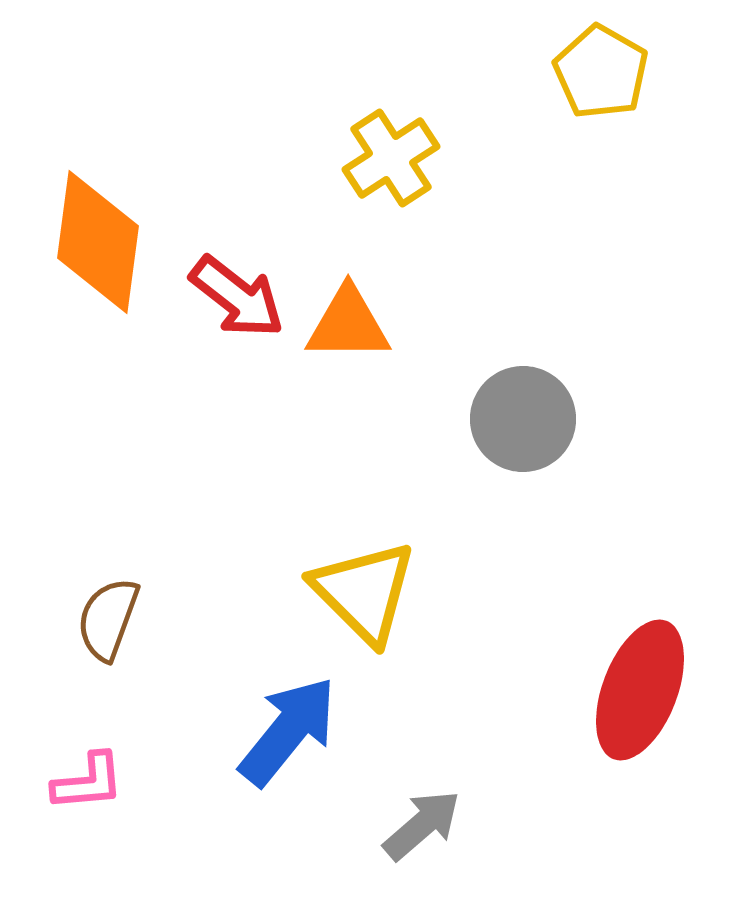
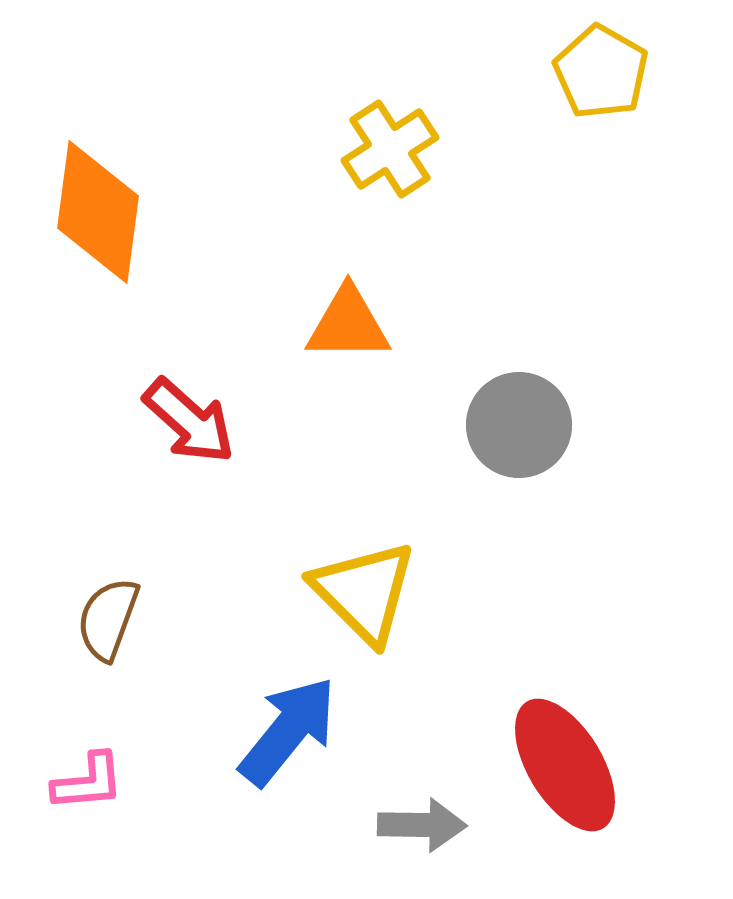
yellow cross: moved 1 px left, 9 px up
orange diamond: moved 30 px up
red arrow: moved 48 px left, 124 px down; rotated 4 degrees clockwise
gray circle: moved 4 px left, 6 px down
red ellipse: moved 75 px left, 75 px down; rotated 52 degrees counterclockwise
gray arrow: rotated 42 degrees clockwise
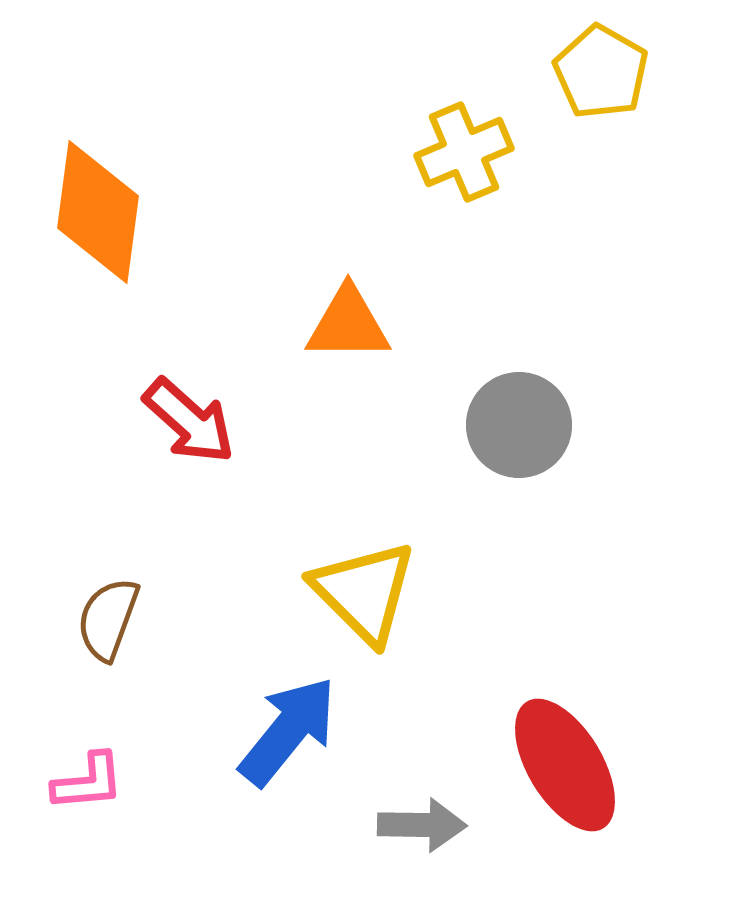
yellow cross: moved 74 px right, 3 px down; rotated 10 degrees clockwise
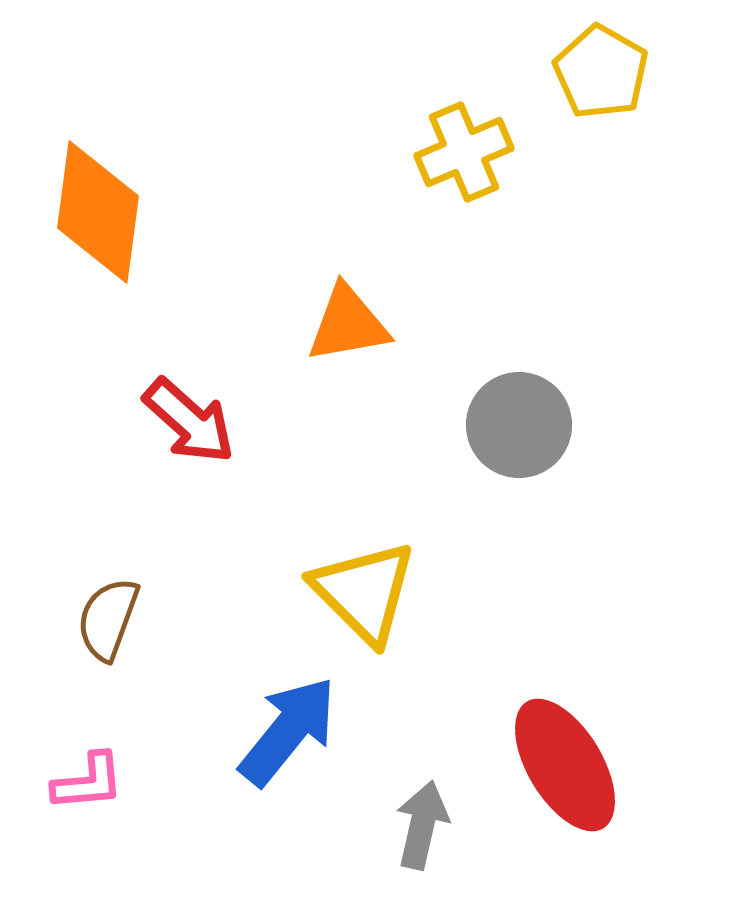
orange triangle: rotated 10 degrees counterclockwise
gray arrow: rotated 78 degrees counterclockwise
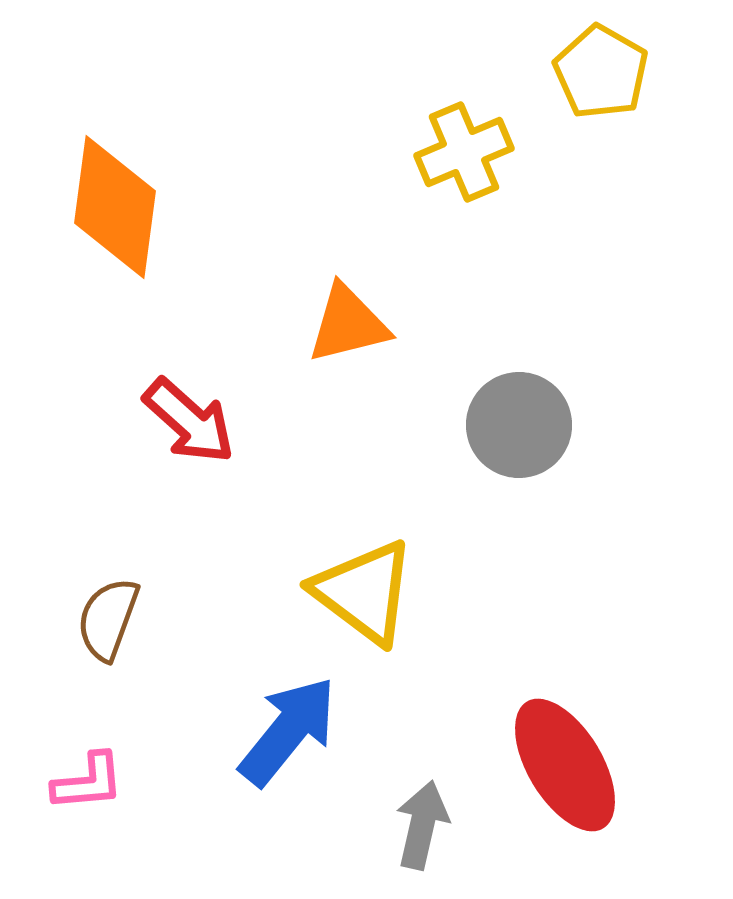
orange diamond: moved 17 px right, 5 px up
orange triangle: rotated 4 degrees counterclockwise
yellow triangle: rotated 8 degrees counterclockwise
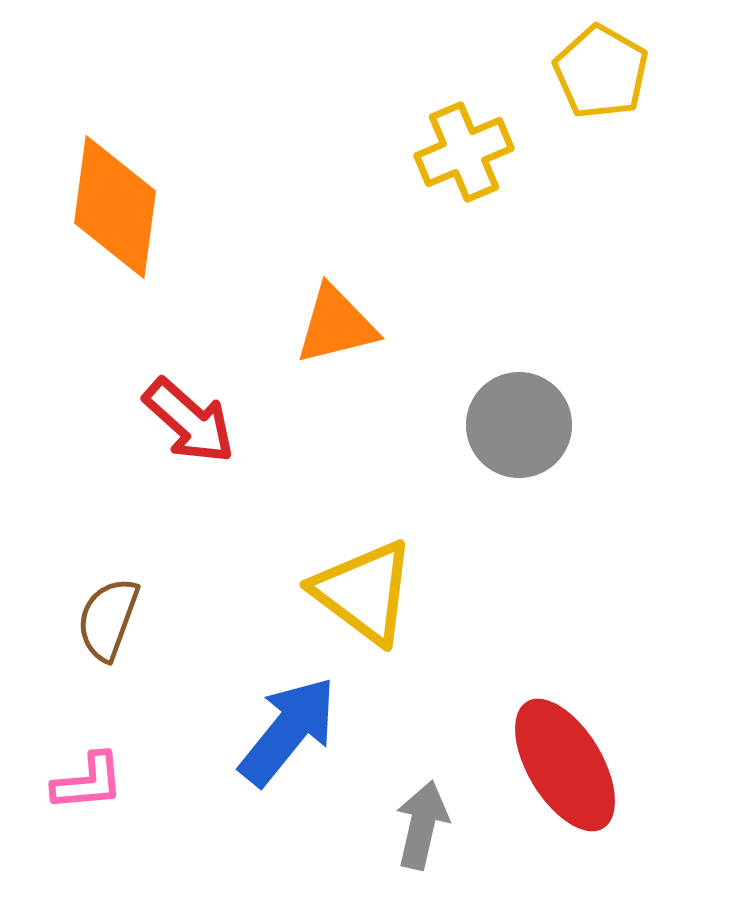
orange triangle: moved 12 px left, 1 px down
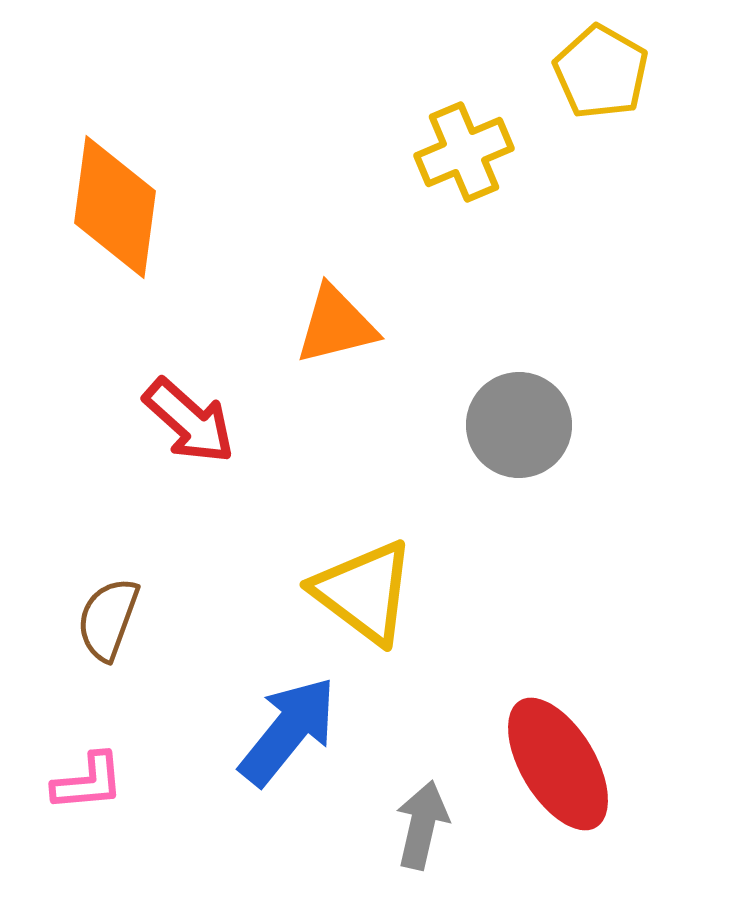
red ellipse: moved 7 px left, 1 px up
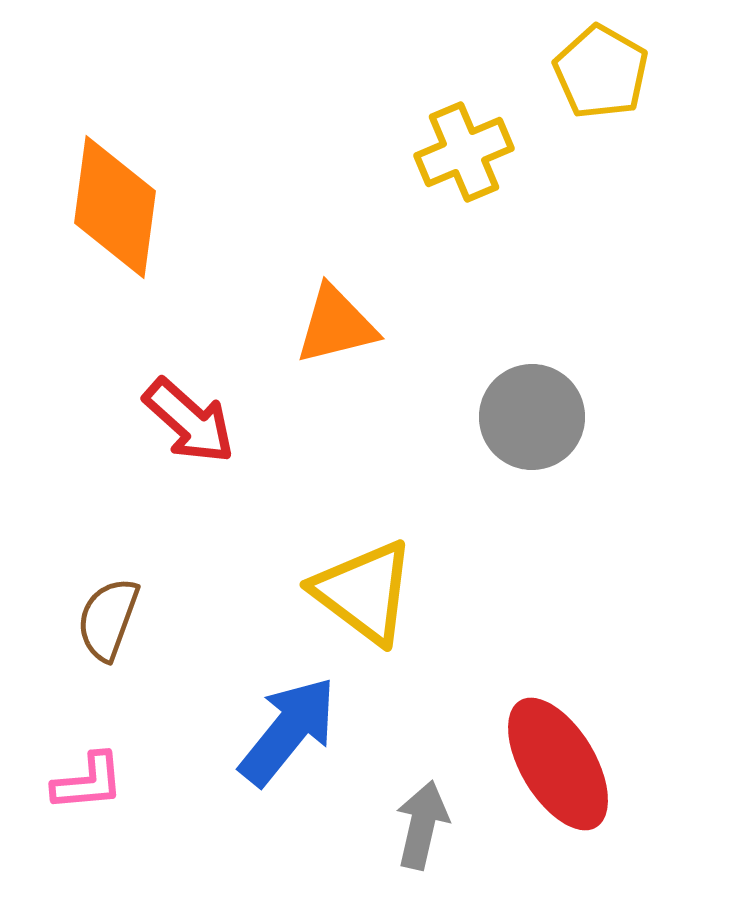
gray circle: moved 13 px right, 8 px up
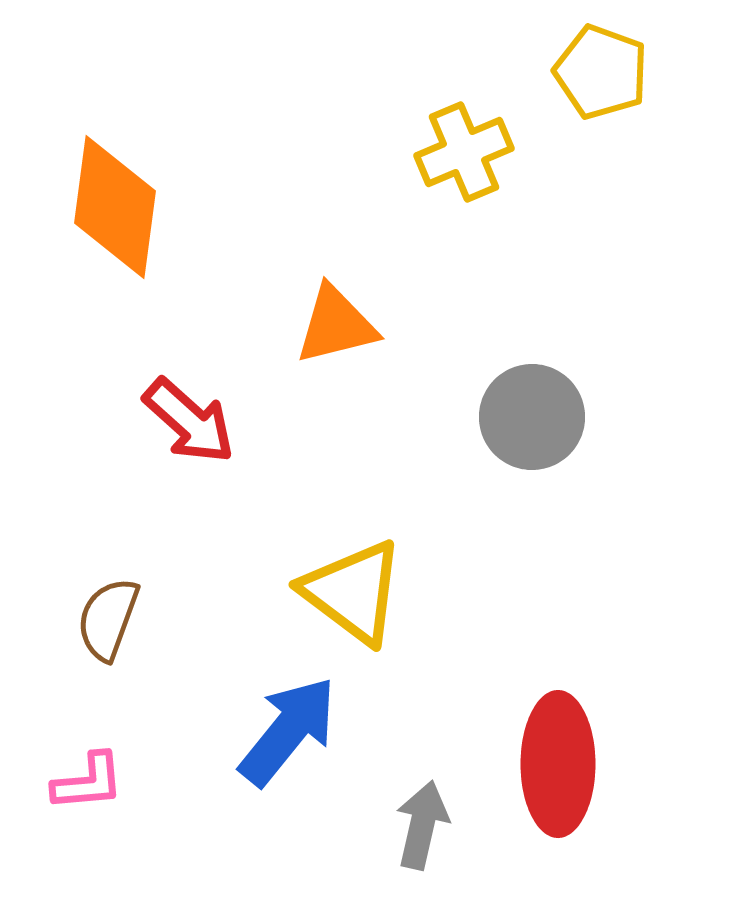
yellow pentagon: rotated 10 degrees counterclockwise
yellow triangle: moved 11 px left
red ellipse: rotated 31 degrees clockwise
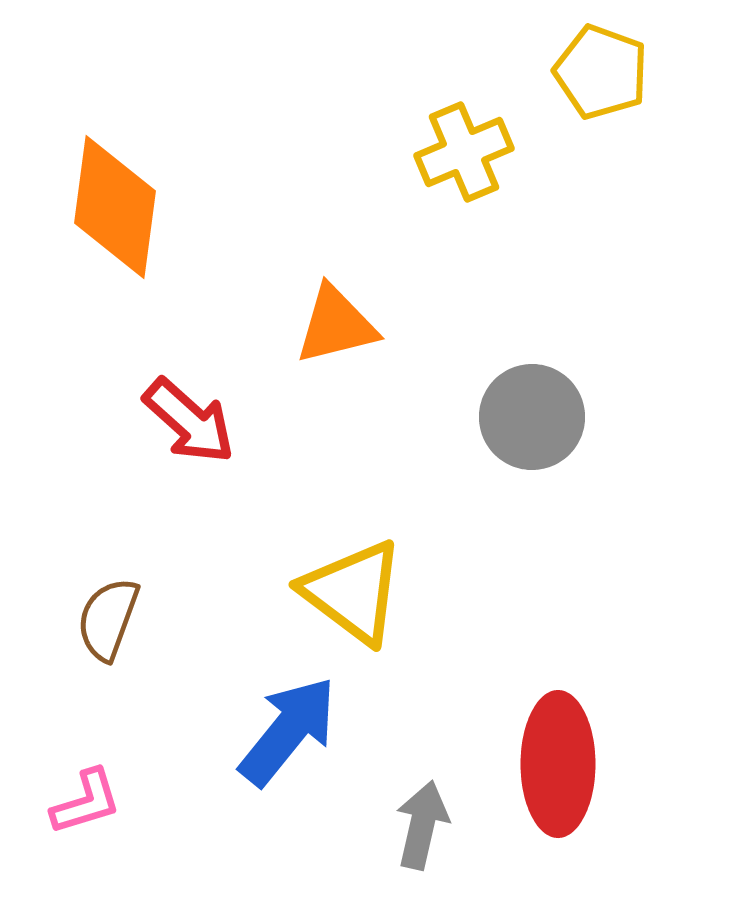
pink L-shape: moved 2 px left, 20 px down; rotated 12 degrees counterclockwise
